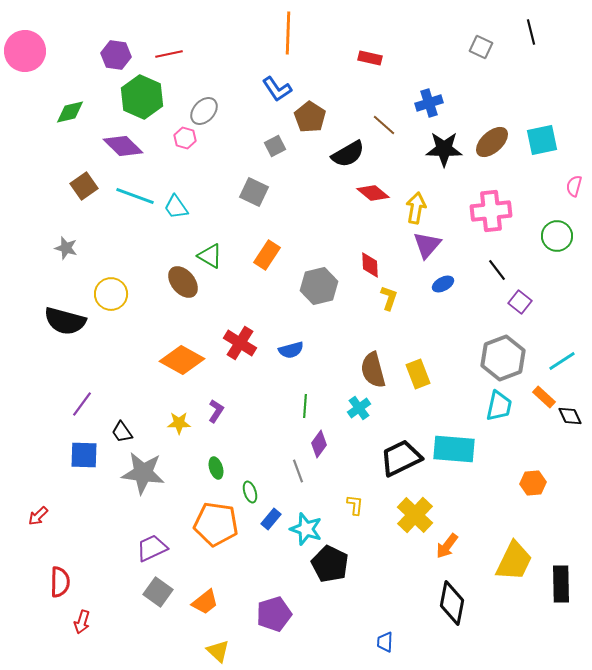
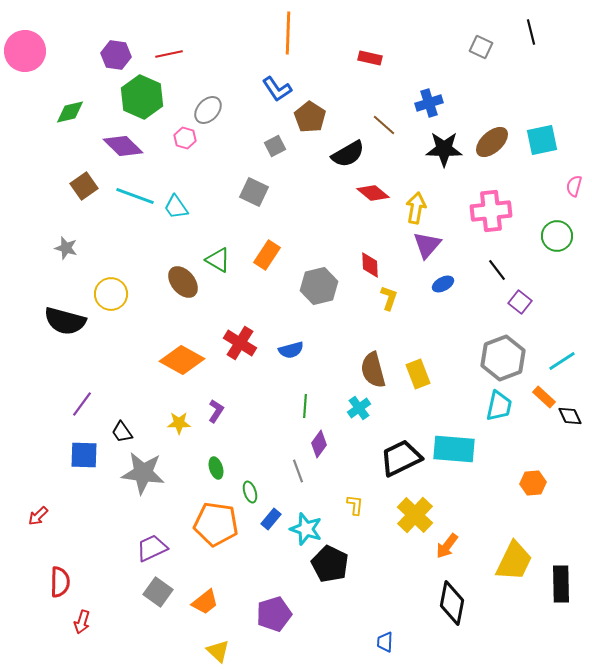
gray ellipse at (204, 111): moved 4 px right, 1 px up
green triangle at (210, 256): moved 8 px right, 4 px down
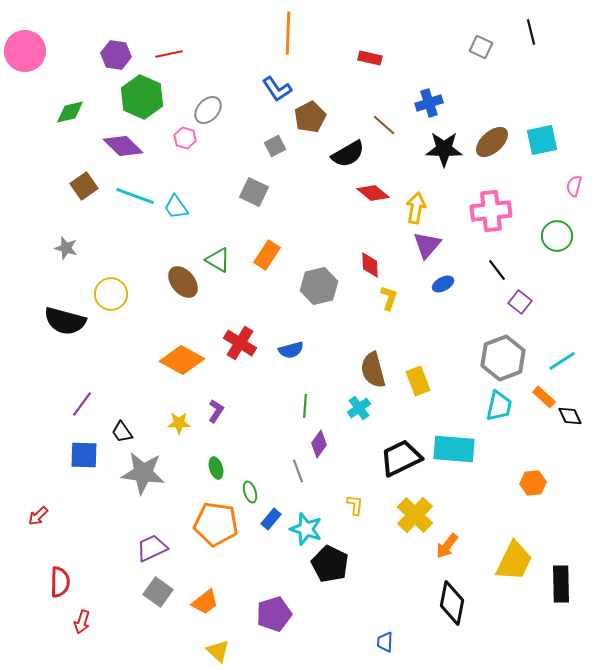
brown pentagon at (310, 117): rotated 12 degrees clockwise
yellow rectangle at (418, 374): moved 7 px down
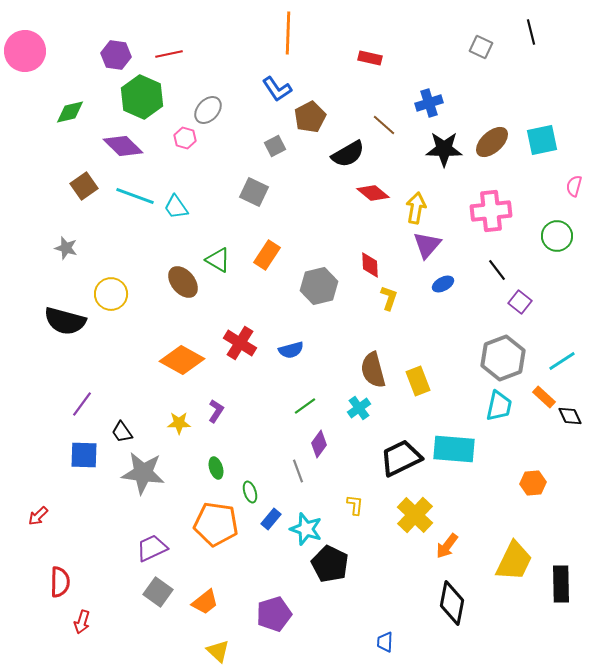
green line at (305, 406): rotated 50 degrees clockwise
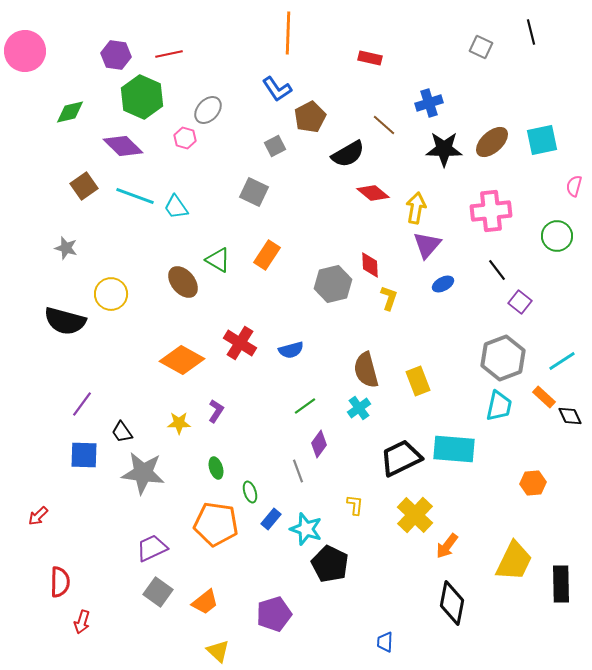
gray hexagon at (319, 286): moved 14 px right, 2 px up
brown semicircle at (373, 370): moved 7 px left
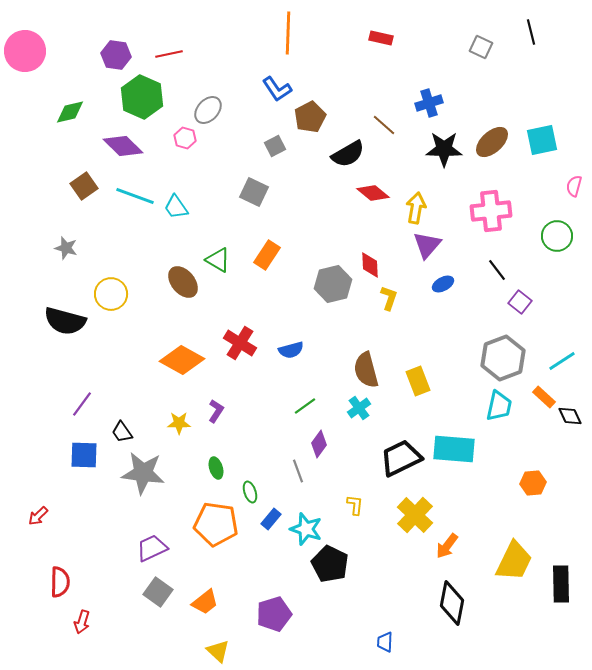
red rectangle at (370, 58): moved 11 px right, 20 px up
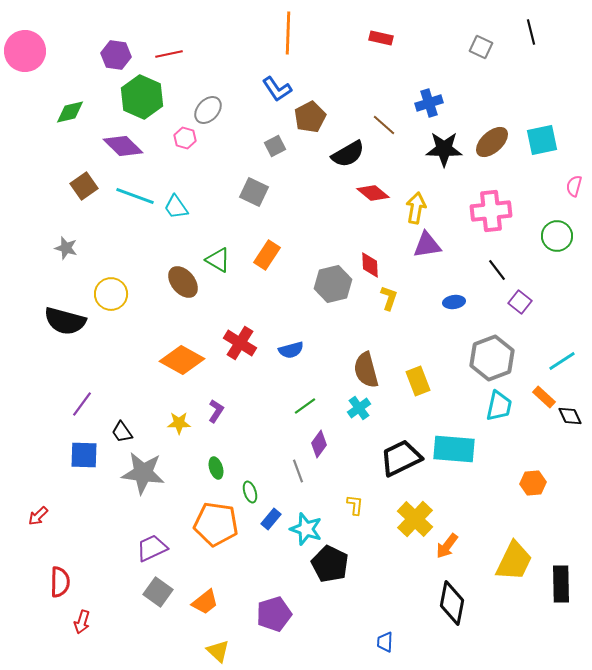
purple triangle at (427, 245): rotated 40 degrees clockwise
blue ellipse at (443, 284): moved 11 px right, 18 px down; rotated 20 degrees clockwise
gray hexagon at (503, 358): moved 11 px left
yellow cross at (415, 515): moved 4 px down
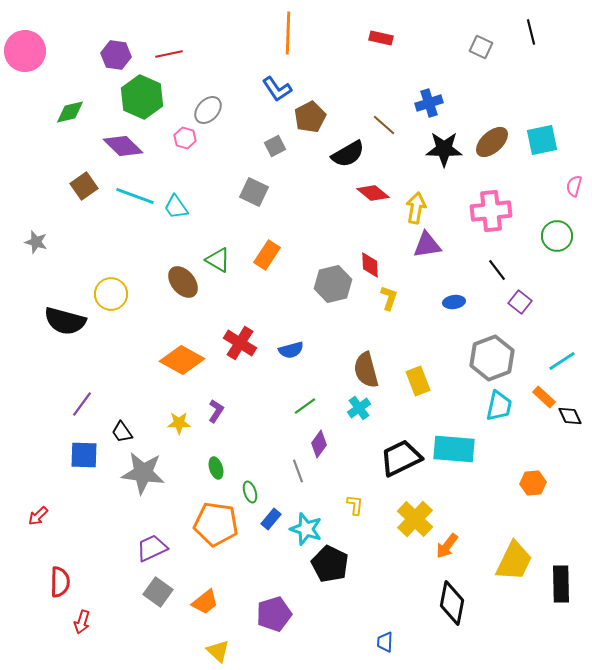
gray star at (66, 248): moved 30 px left, 6 px up
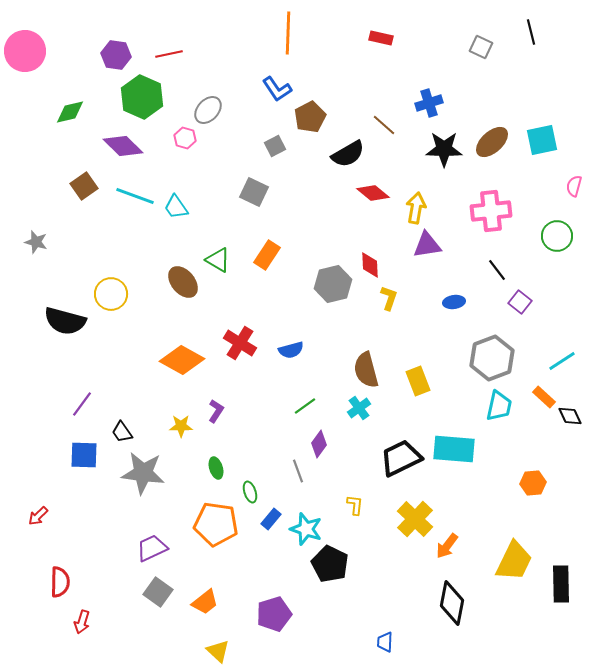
yellow star at (179, 423): moved 2 px right, 3 px down
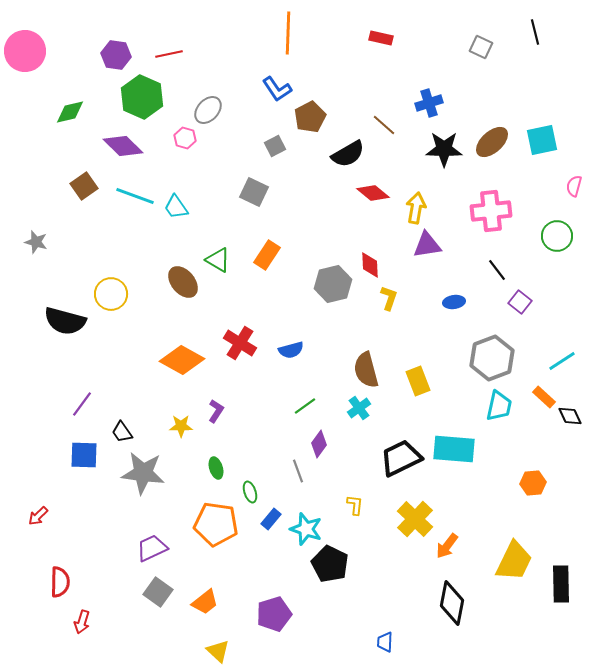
black line at (531, 32): moved 4 px right
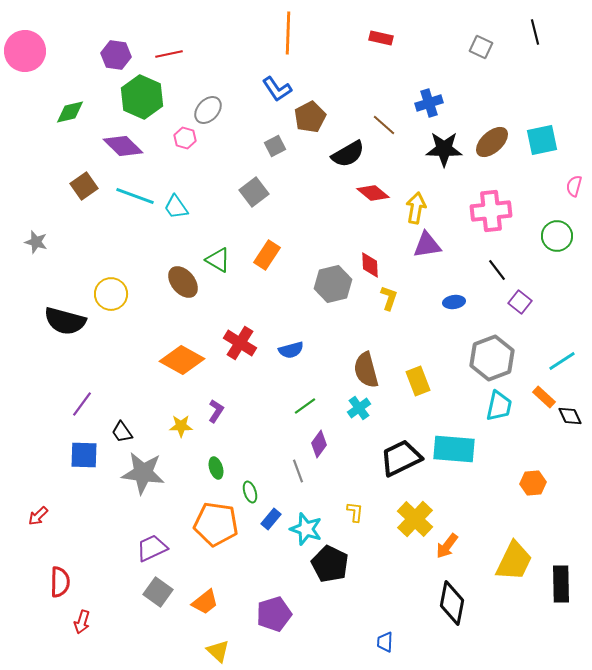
gray square at (254, 192): rotated 28 degrees clockwise
yellow L-shape at (355, 505): moved 7 px down
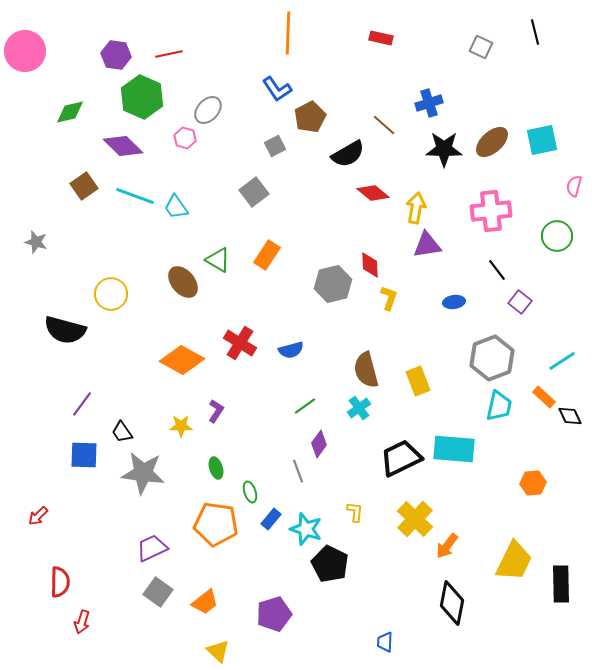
black semicircle at (65, 321): moved 9 px down
